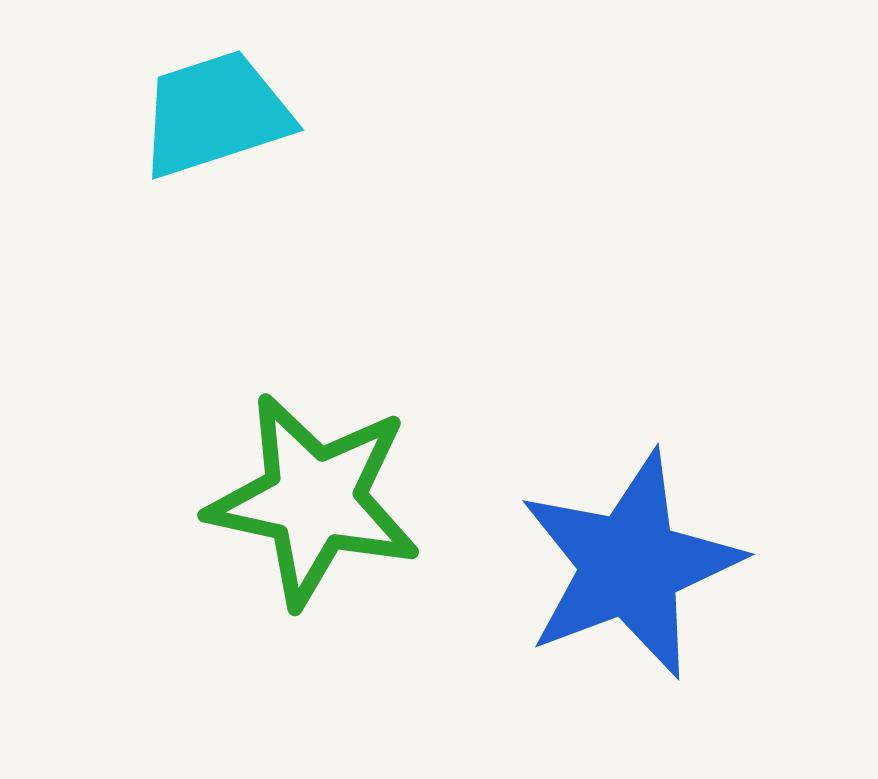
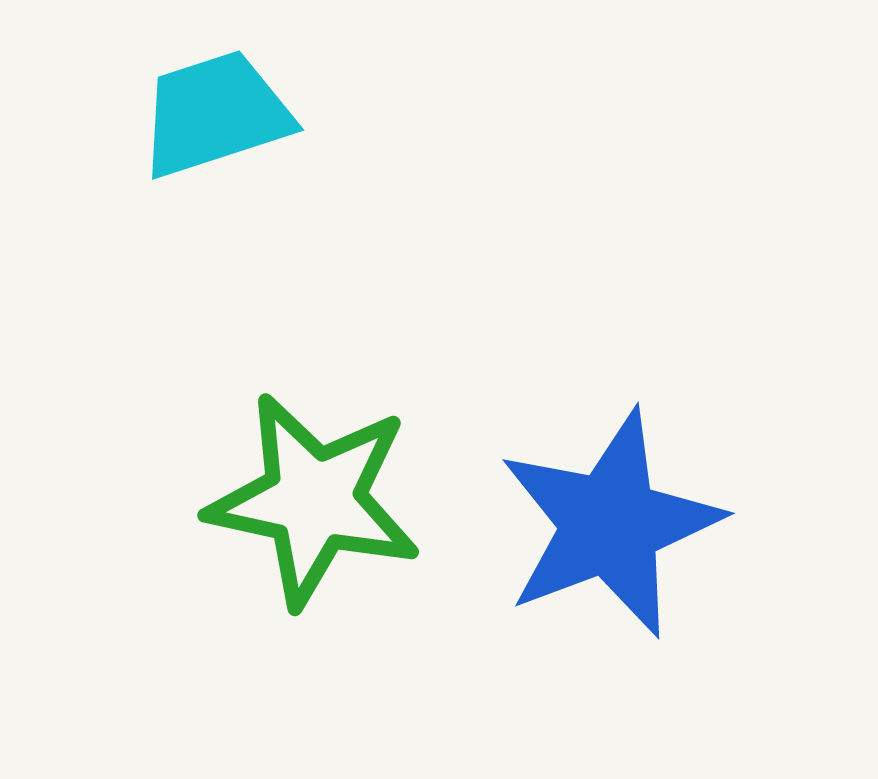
blue star: moved 20 px left, 41 px up
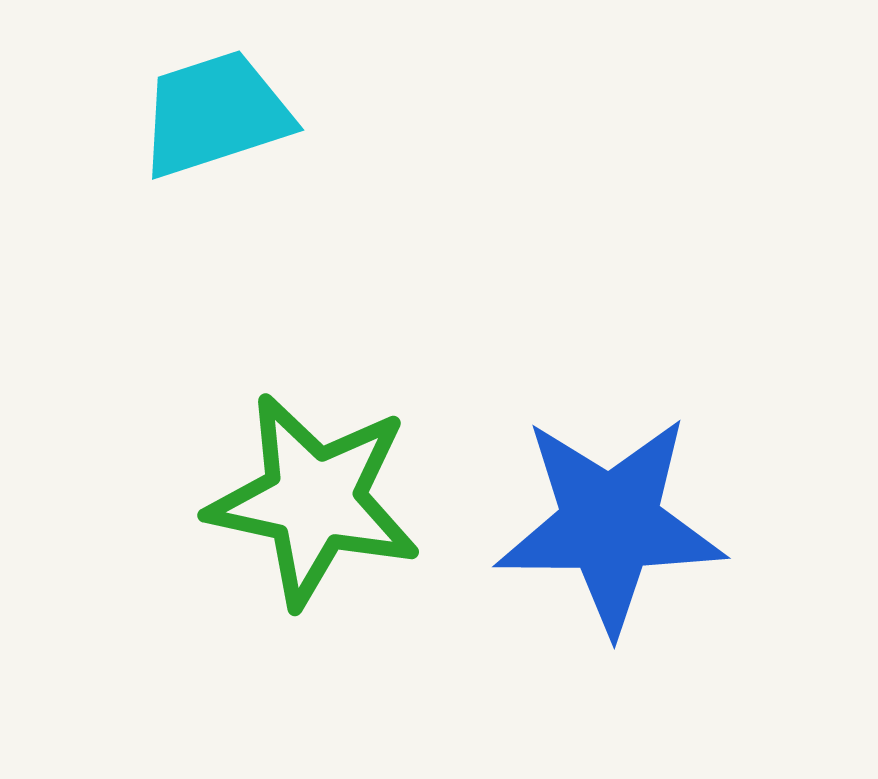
blue star: rotated 21 degrees clockwise
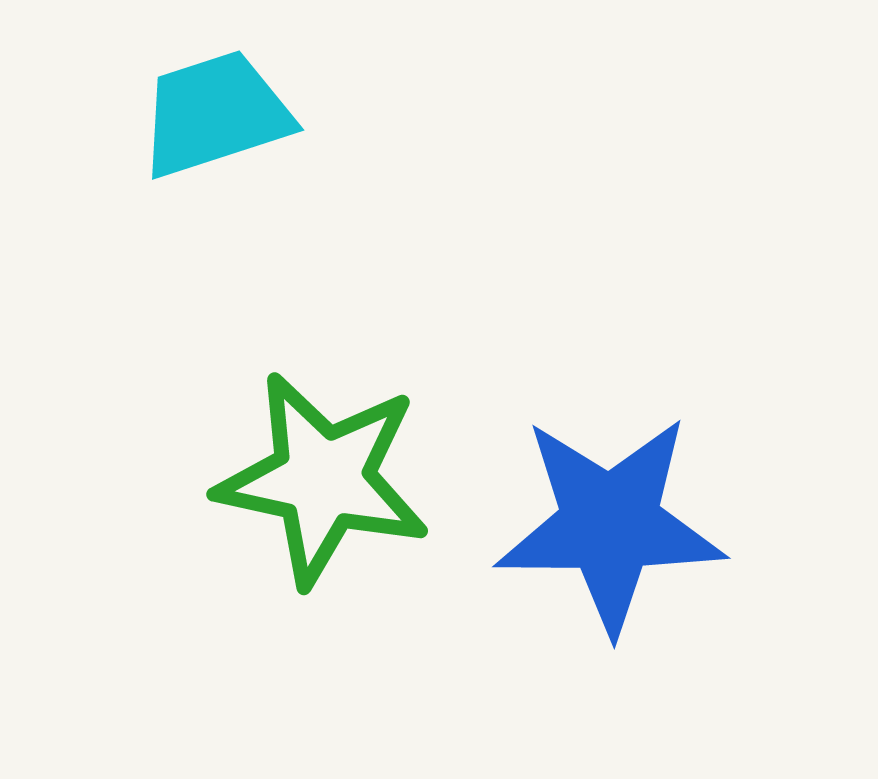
green star: moved 9 px right, 21 px up
